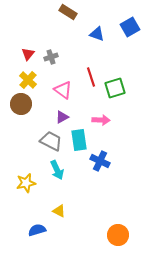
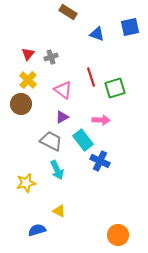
blue square: rotated 18 degrees clockwise
cyan rectangle: moved 4 px right; rotated 30 degrees counterclockwise
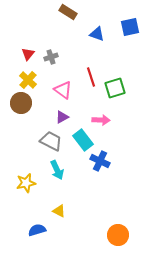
brown circle: moved 1 px up
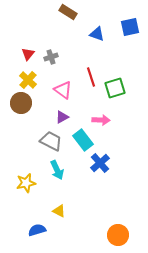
blue cross: moved 2 px down; rotated 24 degrees clockwise
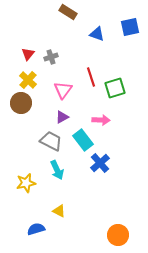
pink triangle: rotated 30 degrees clockwise
blue semicircle: moved 1 px left, 1 px up
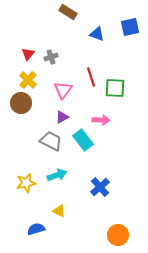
green square: rotated 20 degrees clockwise
blue cross: moved 24 px down
cyan arrow: moved 5 px down; rotated 84 degrees counterclockwise
